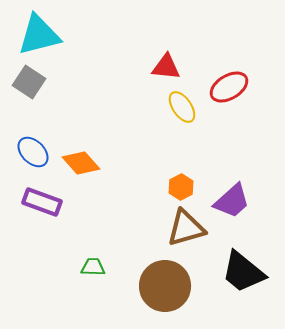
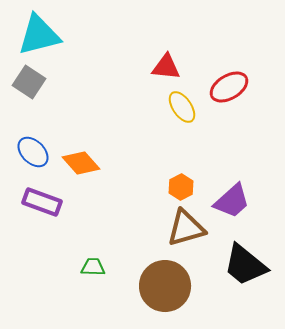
black trapezoid: moved 2 px right, 7 px up
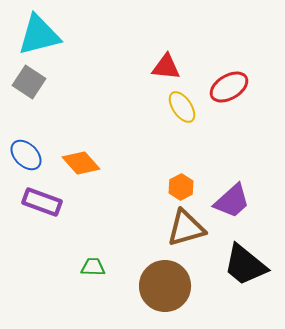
blue ellipse: moved 7 px left, 3 px down
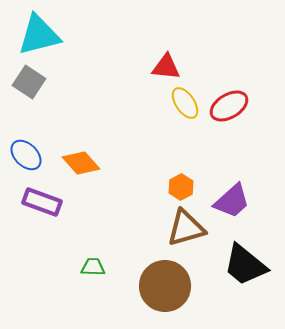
red ellipse: moved 19 px down
yellow ellipse: moved 3 px right, 4 px up
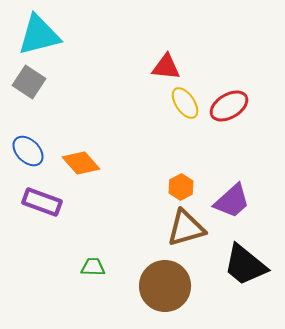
blue ellipse: moved 2 px right, 4 px up
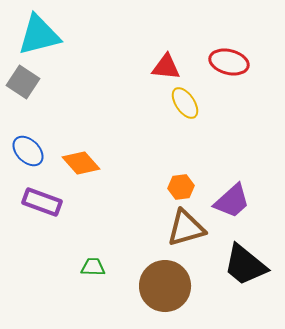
gray square: moved 6 px left
red ellipse: moved 44 px up; rotated 45 degrees clockwise
orange hexagon: rotated 20 degrees clockwise
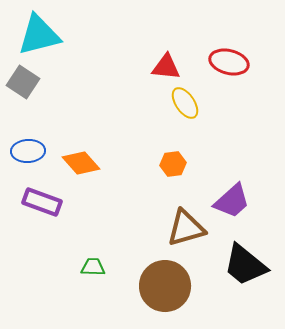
blue ellipse: rotated 48 degrees counterclockwise
orange hexagon: moved 8 px left, 23 px up
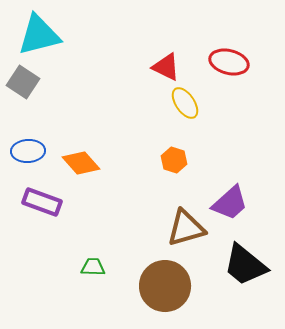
red triangle: rotated 20 degrees clockwise
orange hexagon: moved 1 px right, 4 px up; rotated 25 degrees clockwise
purple trapezoid: moved 2 px left, 2 px down
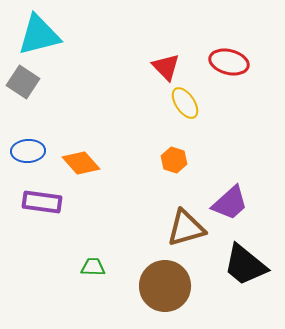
red triangle: rotated 20 degrees clockwise
purple rectangle: rotated 12 degrees counterclockwise
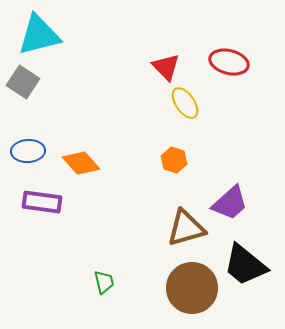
green trapezoid: moved 11 px right, 15 px down; rotated 75 degrees clockwise
brown circle: moved 27 px right, 2 px down
